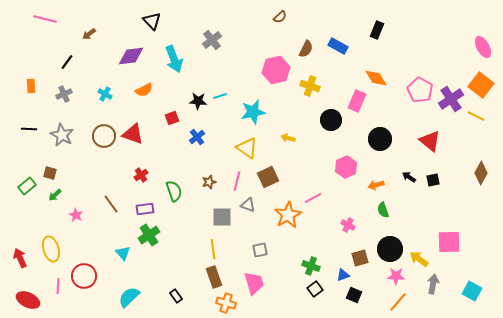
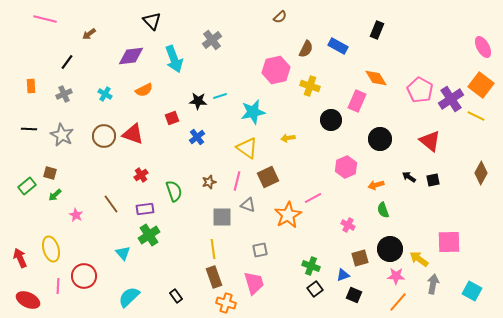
yellow arrow at (288, 138): rotated 24 degrees counterclockwise
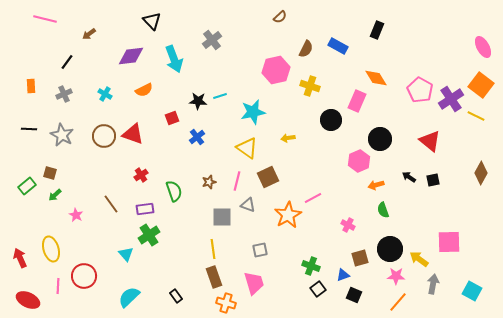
pink hexagon at (346, 167): moved 13 px right, 6 px up
cyan triangle at (123, 253): moved 3 px right, 1 px down
black square at (315, 289): moved 3 px right
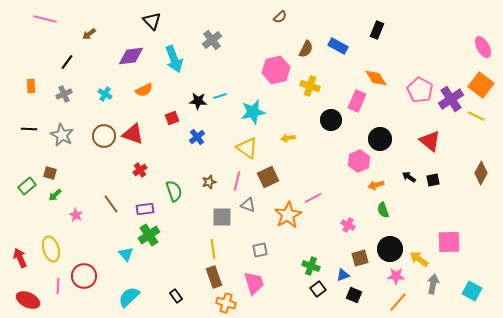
red cross at (141, 175): moved 1 px left, 5 px up
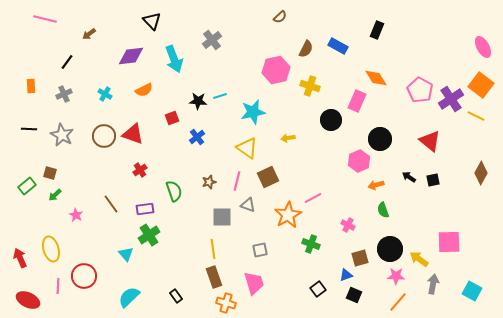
green cross at (311, 266): moved 22 px up
blue triangle at (343, 275): moved 3 px right
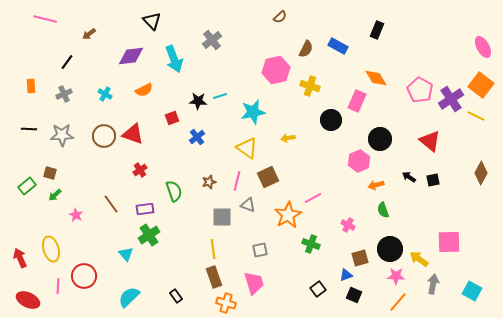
gray star at (62, 135): rotated 30 degrees counterclockwise
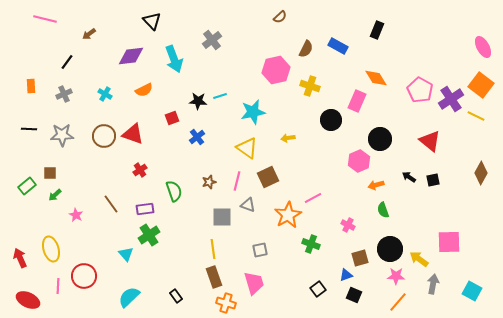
brown square at (50, 173): rotated 16 degrees counterclockwise
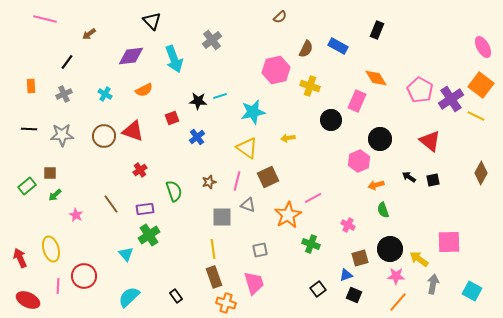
red triangle at (133, 134): moved 3 px up
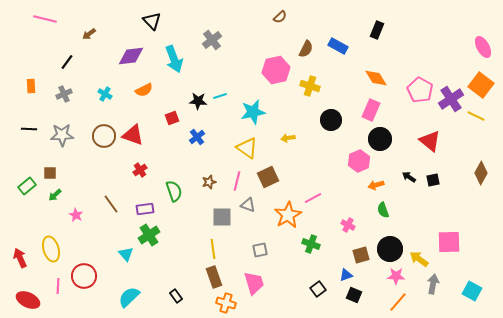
pink rectangle at (357, 101): moved 14 px right, 9 px down
red triangle at (133, 131): moved 4 px down
brown square at (360, 258): moved 1 px right, 3 px up
